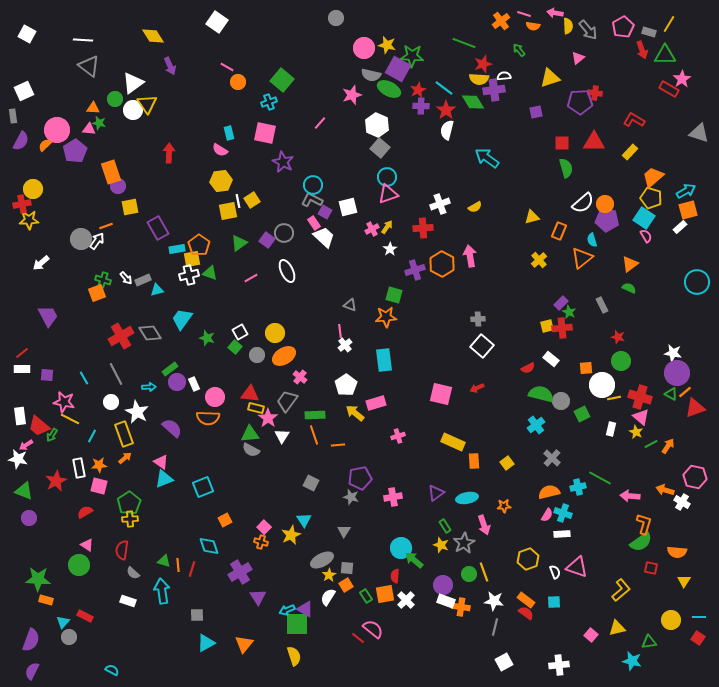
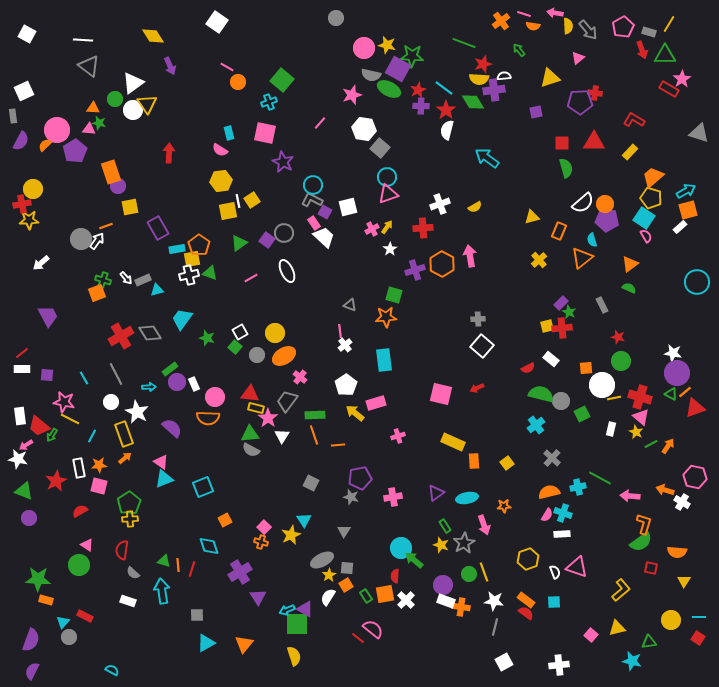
white hexagon at (377, 125): moved 13 px left, 4 px down; rotated 15 degrees counterclockwise
red semicircle at (85, 512): moved 5 px left, 1 px up
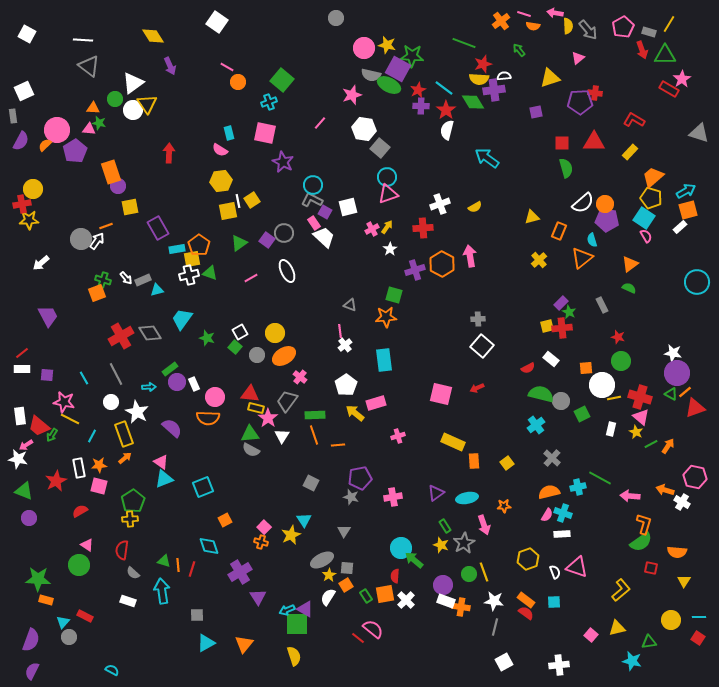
green ellipse at (389, 89): moved 4 px up
green pentagon at (129, 503): moved 4 px right, 2 px up
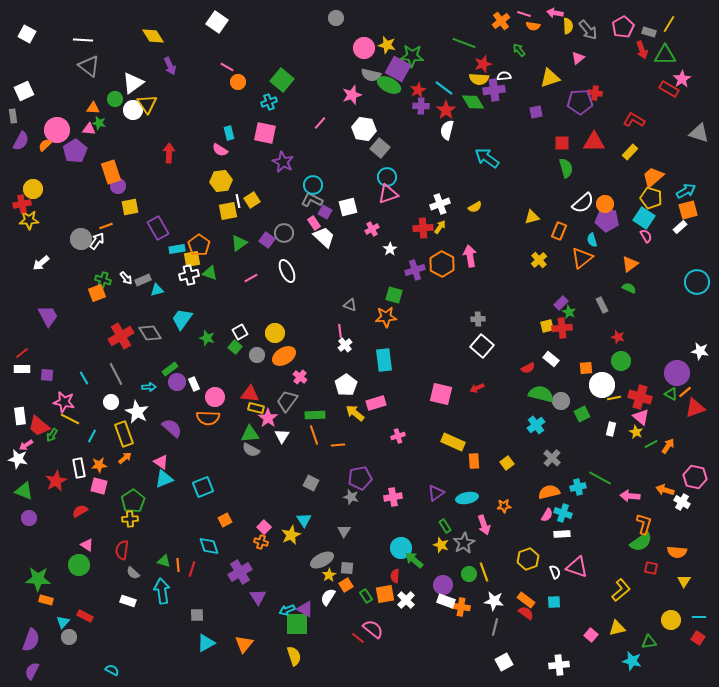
yellow arrow at (387, 227): moved 53 px right
white star at (673, 353): moved 27 px right, 2 px up
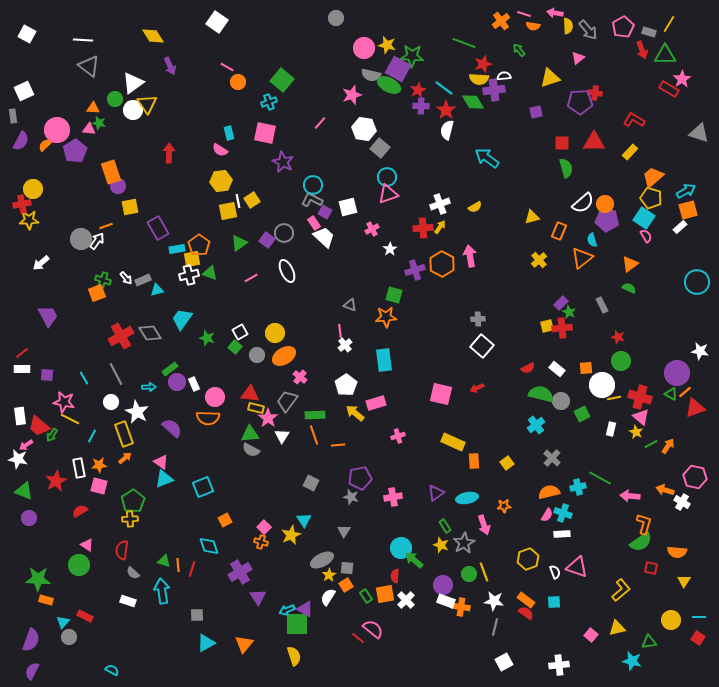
white rectangle at (551, 359): moved 6 px right, 10 px down
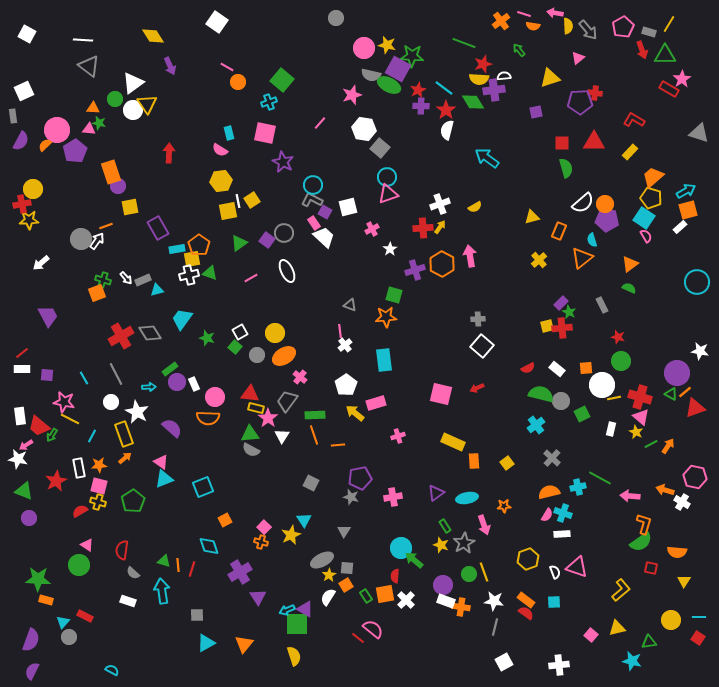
yellow cross at (130, 519): moved 32 px left, 17 px up; rotated 21 degrees clockwise
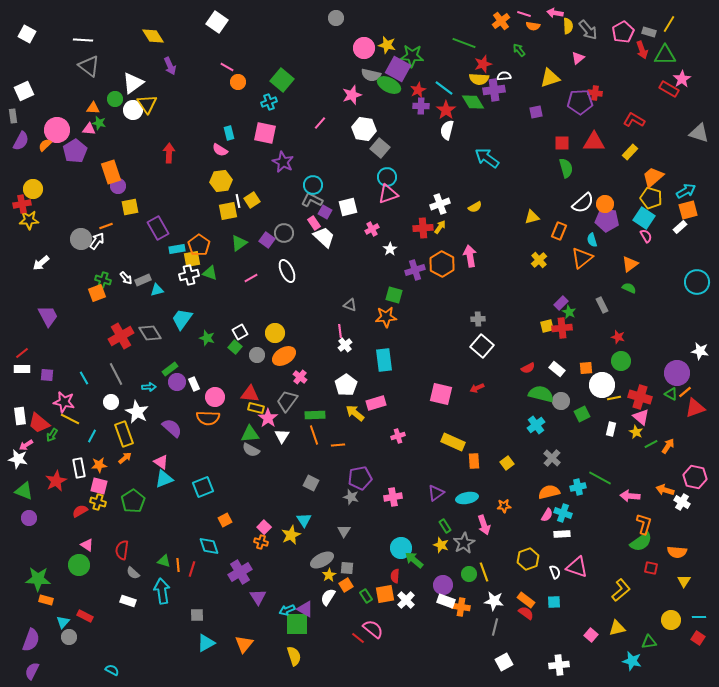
pink pentagon at (623, 27): moved 5 px down
red trapezoid at (39, 426): moved 3 px up
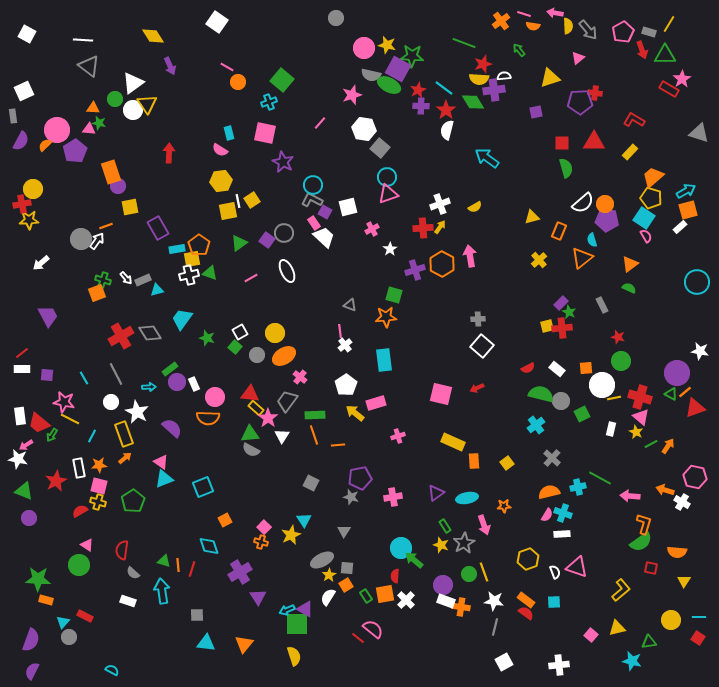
yellow rectangle at (256, 408): rotated 28 degrees clockwise
cyan triangle at (206, 643): rotated 36 degrees clockwise
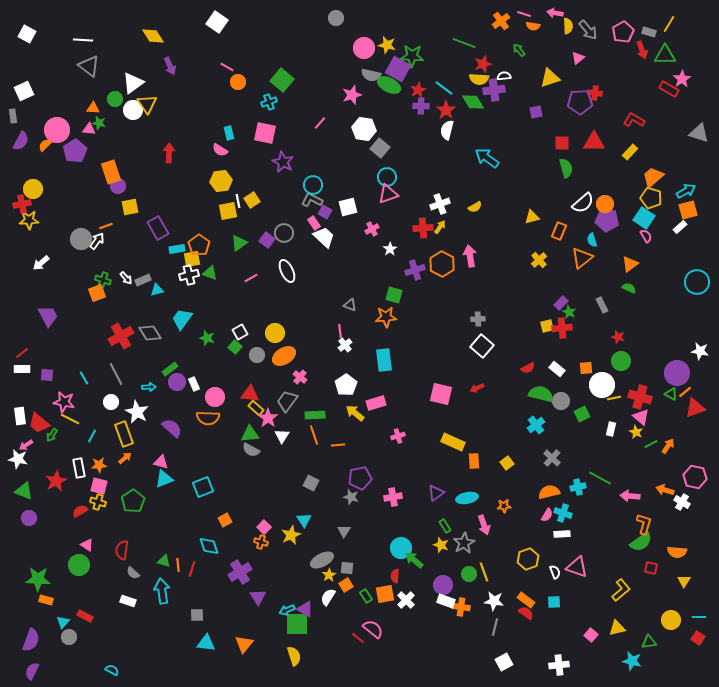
pink triangle at (161, 462): rotated 21 degrees counterclockwise
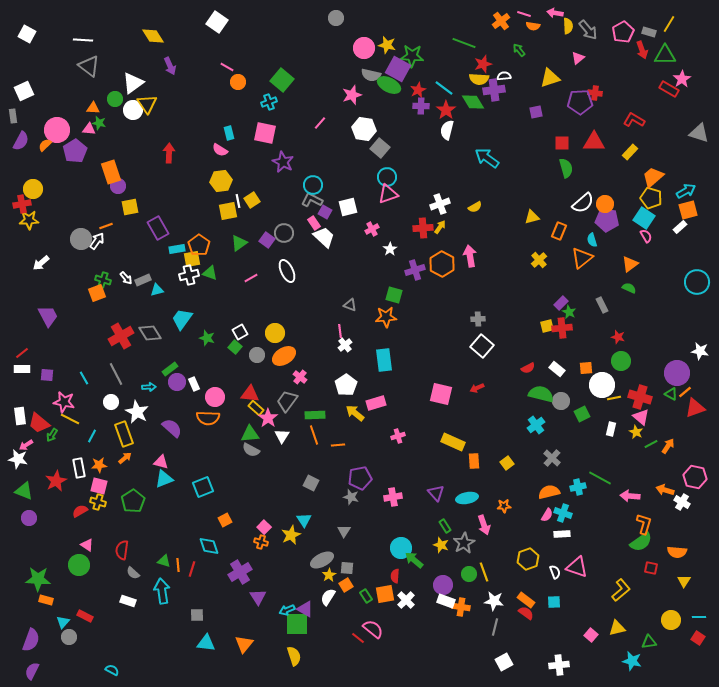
purple triangle at (436, 493): rotated 36 degrees counterclockwise
